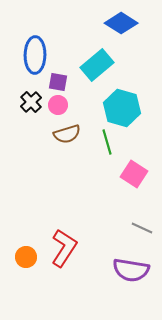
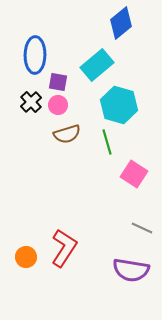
blue diamond: rotated 72 degrees counterclockwise
cyan hexagon: moved 3 px left, 3 px up
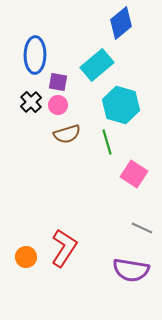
cyan hexagon: moved 2 px right
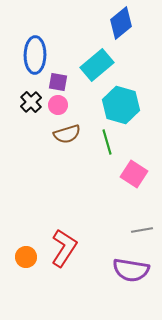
gray line: moved 2 px down; rotated 35 degrees counterclockwise
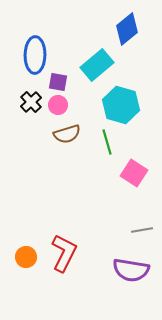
blue diamond: moved 6 px right, 6 px down
pink square: moved 1 px up
red L-shape: moved 5 px down; rotated 6 degrees counterclockwise
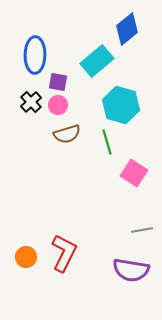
cyan rectangle: moved 4 px up
